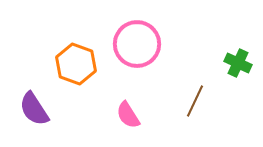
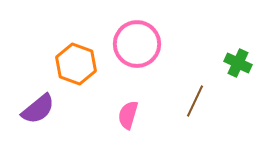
purple semicircle: moved 4 px right; rotated 96 degrees counterclockwise
pink semicircle: rotated 48 degrees clockwise
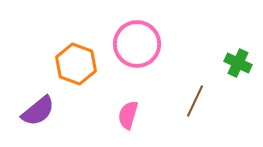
purple semicircle: moved 2 px down
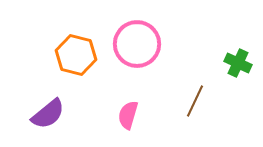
orange hexagon: moved 9 px up; rotated 6 degrees counterclockwise
purple semicircle: moved 10 px right, 3 px down
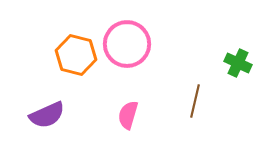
pink circle: moved 10 px left
brown line: rotated 12 degrees counterclockwise
purple semicircle: moved 1 px left, 1 px down; rotated 15 degrees clockwise
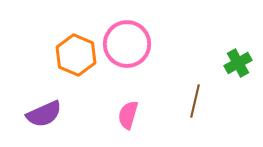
orange hexagon: rotated 9 degrees clockwise
green cross: rotated 36 degrees clockwise
purple semicircle: moved 3 px left, 1 px up
